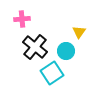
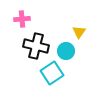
black cross: moved 1 px right, 1 px up; rotated 25 degrees counterclockwise
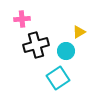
yellow triangle: rotated 24 degrees clockwise
black cross: moved 1 px up; rotated 30 degrees counterclockwise
cyan square: moved 6 px right, 5 px down
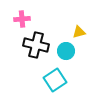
yellow triangle: rotated 16 degrees clockwise
black cross: rotated 30 degrees clockwise
cyan square: moved 3 px left, 2 px down
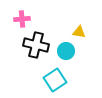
yellow triangle: rotated 24 degrees clockwise
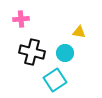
pink cross: moved 1 px left
black cross: moved 4 px left, 7 px down
cyan circle: moved 1 px left, 2 px down
